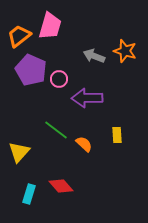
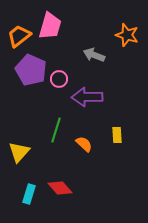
orange star: moved 2 px right, 16 px up
gray arrow: moved 1 px up
purple arrow: moved 1 px up
green line: rotated 70 degrees clockwise
red diamond: moved 1 px left, 2 px down
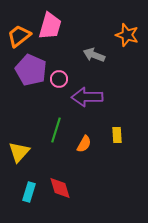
orange semicircle: rotated 78 degrees clockwise
red diamond: rotated 25 degrees clockwise
cyan rectangle: moved 2 px up
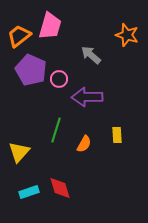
gray arrow: moved 3 px left; rotated 20 degrees clockwise
cyan rectangle: rotated 54 degrees clockwise
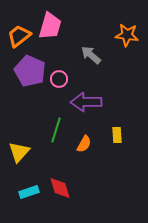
orange star: rotated 10 degrees counterclockwise
purple pentagon: moved 1 px left, 1 px down
purple arrow: moved 1 px left, 5 px down
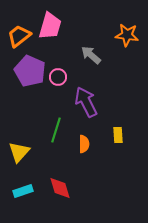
pink circle: moved 1 px left, 2 px up
purple arrow: rotated 64 degrees clockwise
yellow rectangle: moved 1 px right
orange semicircle: rotated 30 degrees counterclockwise
cyan rectangle: moved 6 px left, 1 px up
